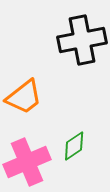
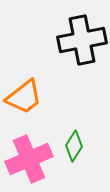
green diamond: rotated 24 degrees counterclockwise
pink cross: moved 2 px right, 3 px up
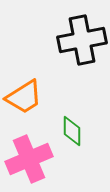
orange trapezoid: rotated 6 degrees clockwise
green diamond: moved 2 px left, 15 px up; rotated 32 degrees counterclockwise
